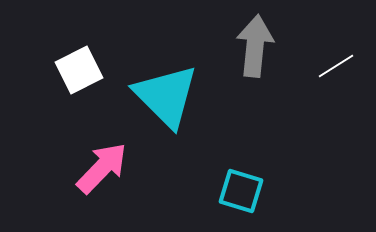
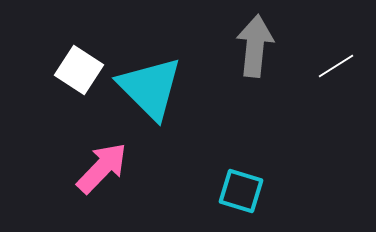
white square: rotated 30 degrees counterclockwise
cyan triangle: moved 16 px left, 8 px up
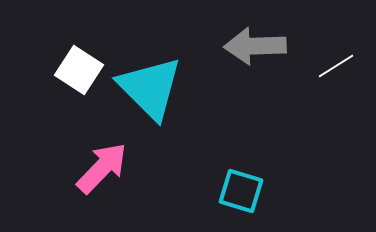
gray arrow: rotated 98 degrees counterclockwise
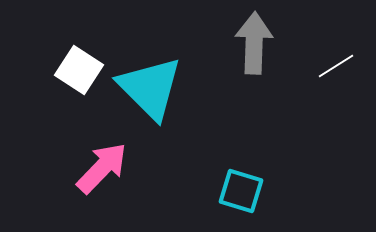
gray arrow: moved 1 px left, 3 px up; rotated 94 degrees clockwise
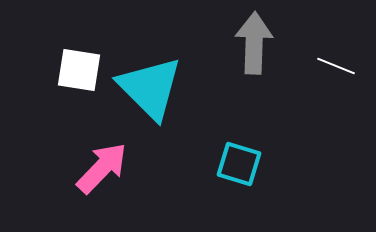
white line: rotated 54 degrees clockwise
white square: rotated 24 degrees counterclockwise
cyan square: moved 2 px left, 27 px up
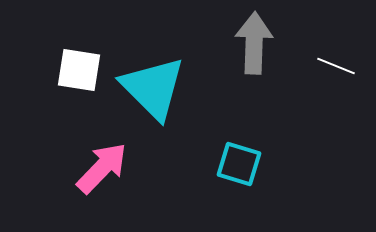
cyan triangle: moved 3 px right
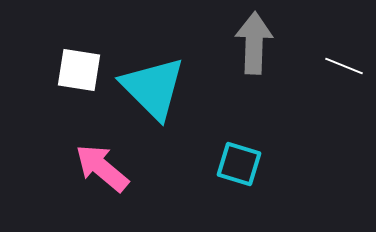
white line: moved 8 px right
pink arrow: rotated 94 degrees counterclockwise
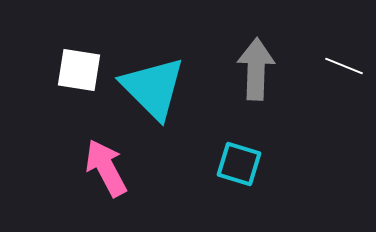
gray arrow: moved 2 px right, 26 px down
pink arrow: moved 4 px right; rotated 22 degrees clockwise
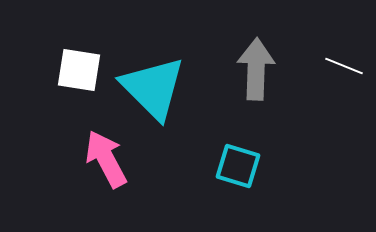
cyan square: moved 1 px left, 2 px down
pink arrow: moved 9 px up
